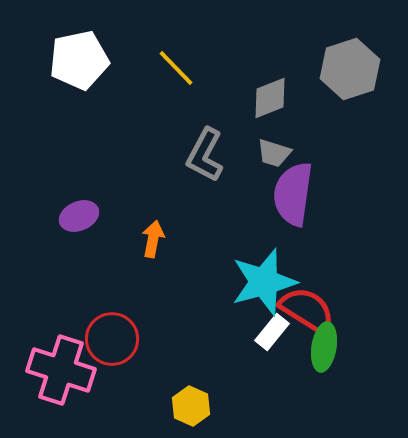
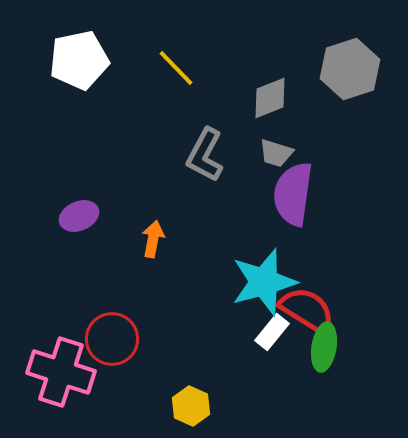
gray trapezoid: moved 2 px right
pink cross: moved 2 px down
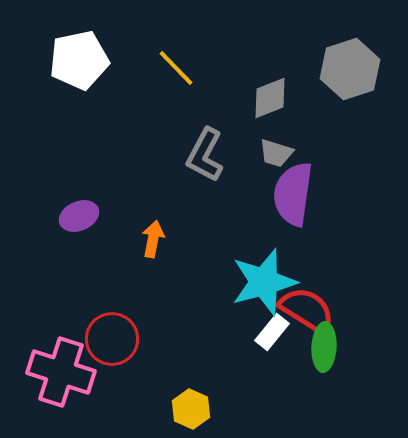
green ellipse: rotated 6 degrees counterclockwise
yellow hexagon: moved 3 px down
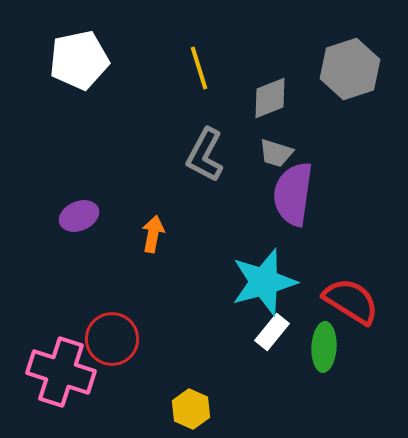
yellow line: moved 23 px right; rotated 27 degrees clockwise
orange arrow: moved 5 px up
red semicircle: moved 44 px right, 9 px up
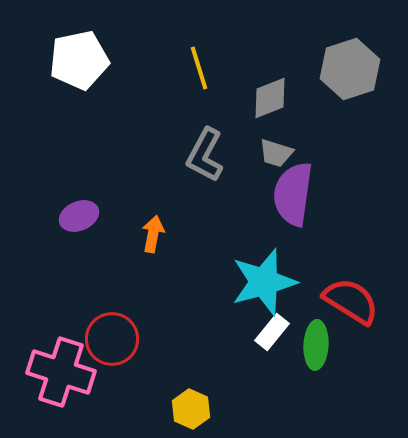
green ellipse: moved 8 px left, 2 px up
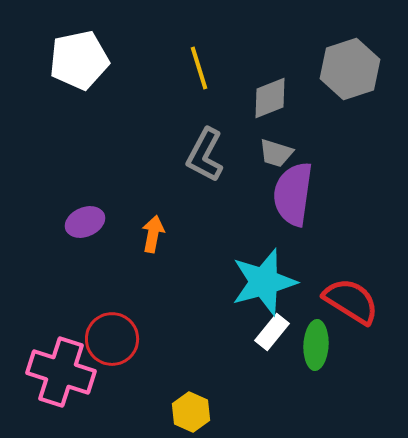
purple ellipse: moved 6 px right, 6 px down
yellow hexagon: moved 3 px down
